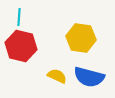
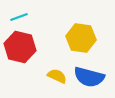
cyan line: rotated 66 degrees clockwise
red hexagon: moved 1 px left, 1 px down
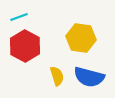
red hexagon: moved 5 px right, 1 px up; rotated 16 degrees clockwise
yellow semicircle: rotated 48 degrees clockwise
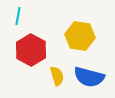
cyan line: moved 1 px left, 1 px up; rotated 60 degrees counterclockwise
yellow hexagon: moved 1 px left, 2 px up
red hexagon: moved 6 px right, 4 px down
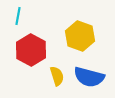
yellow hexagon: rotated 12 degrees clockwise
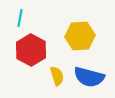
cyan line: moved 2 px right, 2 px down
yellow hexagon: rotated 24 degrees counterclockwise
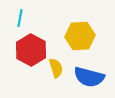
yellow semicircle: moved 1 px left, 8 px up
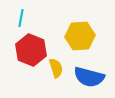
cyan line: moved 1 px right
red hexagon: rotated 8 degrees counterclockwise
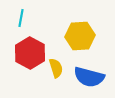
red hexagon: moved 1 px left, 3 px down; rotated 8 degrees clockwise
